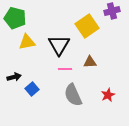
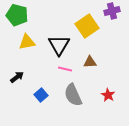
green pentagon: moved 2 px right, 3 px up
pink line: rotated 16 degrees clockwise
black arrow: moved 3 px right; rotated 24 degrees counterclockwise
blue square: moved 9 px right, 6 px down
red star: rotated 16 degrees counterclockwise
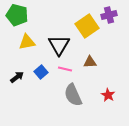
purple cross: moved 3 px left, 4 px down
blue square: moved 23 px up
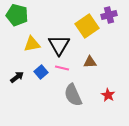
yellow triangle: moved 5 px right, 2 px down
pink line: moved 3 px left, 1 px up
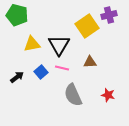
red star: rotated 16 degrees counterclockwise
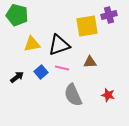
yellow square: rotated 25 degrees clockwise
black triangle: rotated 40 degrees clockwise
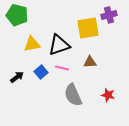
yellow square: moved 1 px right, 2 px down
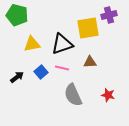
black triangle: moved 3 px right, 1 px up
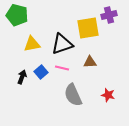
black arrow: moved 5 px right; rotated 32 degrees counterclockwise
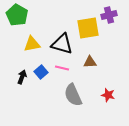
green pentagon: rotated 15 degrees clockwise
black triangle: rotated 35 degrees clockwise
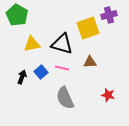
yellow square: rotated 10 degrees counterclockwise
gray semicircle: moved 8 px left, 3 px down
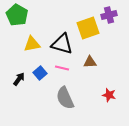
blue square: moved 1 px left, 1 px down
black arrow: moved 3 px left, 2 px down; rotated 16 degrees clockwise
red star: moved 1 px right
